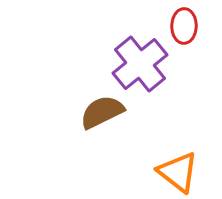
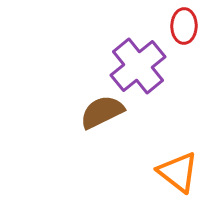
purple cross: moved 2 px left, 2 px down
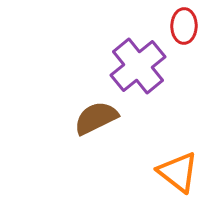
brown semicircle: moved 6 px left, 6 px down
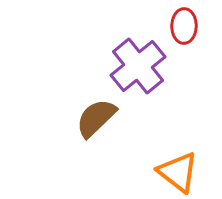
brown semicircle: rotated 18 degrees counterclockwise
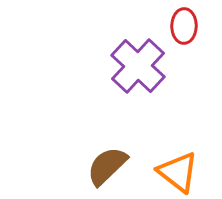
purple cross: rotated 8 degrees counterclockwise
brown semicircle: moved 11 px right, 48 px down
